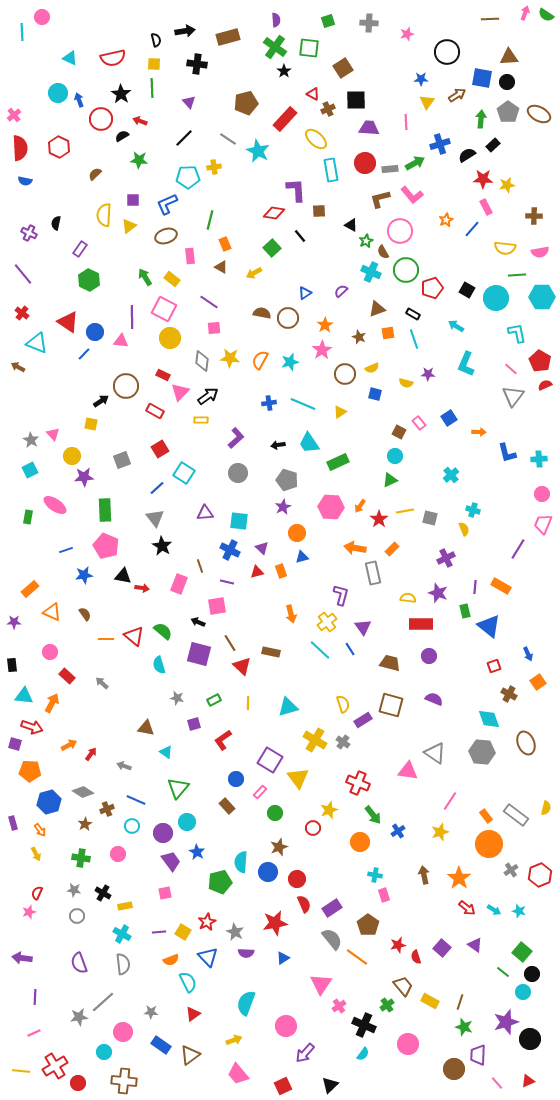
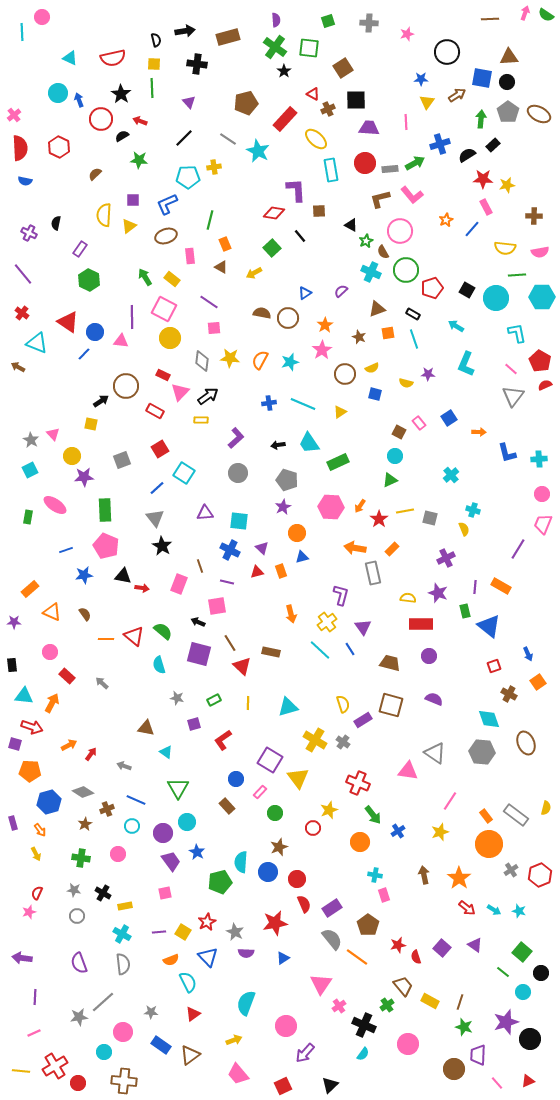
green triangle at (178, 788): rotated 10 degrees counterclockwise
black circle at (532, 974): moved 9 px right, 1 px up
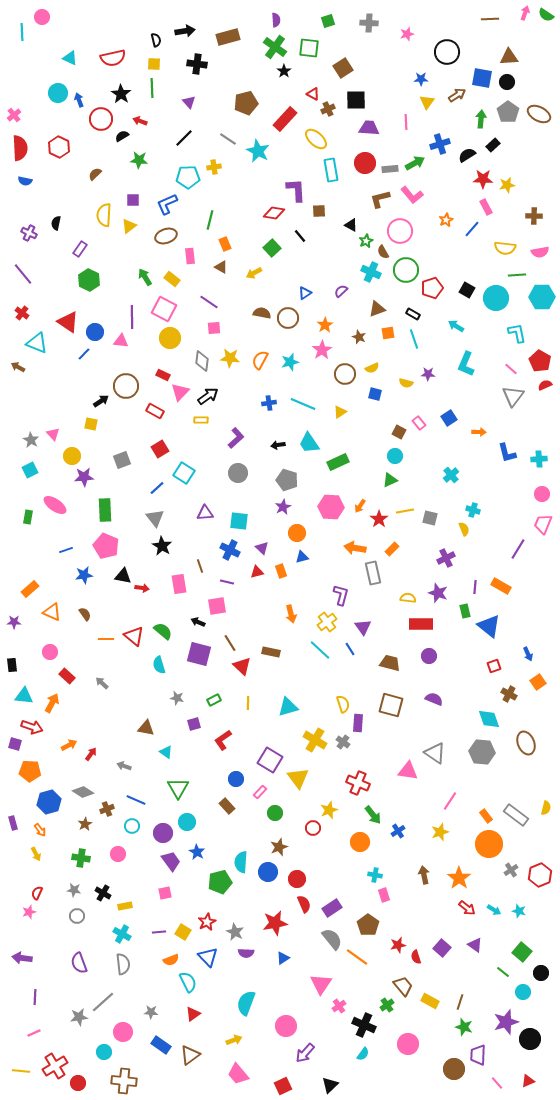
pink rectangle at (179, 584): rotated 30 degrees counterclockwise
purple rectangle at (363, 720): moved 5 px left, 3 px down; rotated 54 degrees counterclockwise
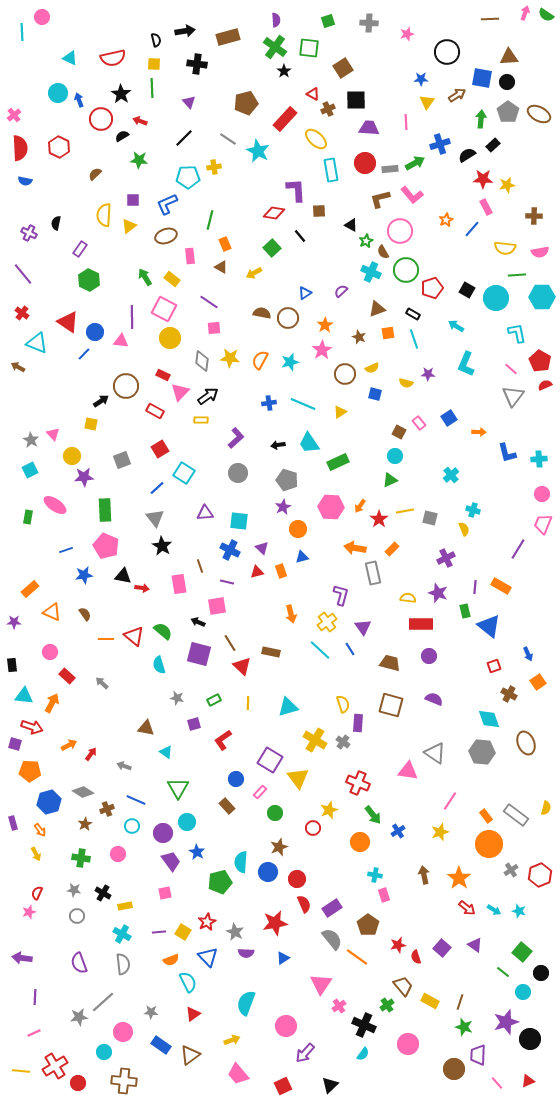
orange circle at (297, 533): moved 1 px right, 4 px up
yellow arrow at (234, 1040): moved 2 px left
